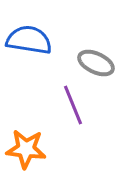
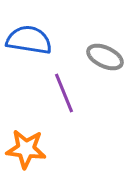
gray ellipse: moved 9 px right, 6 px up
purple line: moved 9 px left, 12 px up
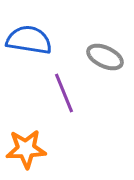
orange star: rotated 9 degrees counterclockwise
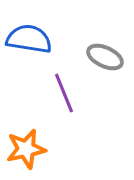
blue semicircle: moved 1 px up
orange star: rotated 9 degrees counterclockwise
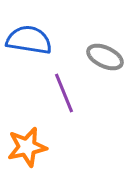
blue semicircle: moved 1 px down
orange star: moved 1 px right, 2 px up
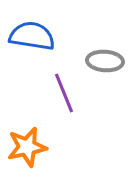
blue semicircle: moved 3 px right, 4 px up
gray ellipse: moved 4 px down; rotated 21 degrees counterclockwise
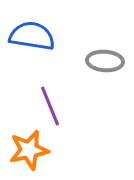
purple line: moved 14 px left, 13 px down
orange star: moved 2 px right, 3 px down
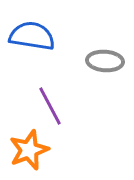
purple line: rotated 6 degrees counterclockwise
orange star: rotated 9 degrees counterclockwise
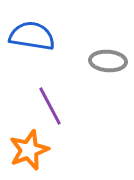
gray ellipse: moved 3 px right
